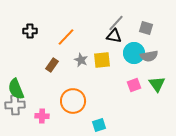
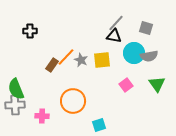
orange line: moved 20 px down
pink square: moved 8 px left; rotated 16 degrees counterclockwise
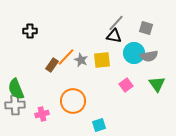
pink cross: moved 2 px up; rotated 16 degrees counterclockwise
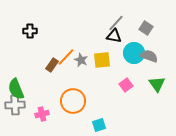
gray square: rotated 16 degrees clockwise
gray semicircle: rotated 150 degrees counterclockwise
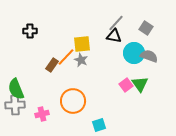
yellow square: moved 20 px left, 16 px up
green triangle: moved 17 px left
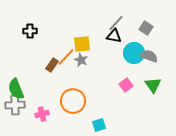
green triangle: moved 13 px right, 1 px down
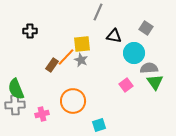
gray line: moved 18 px left, 11 px up; rotated 18 degrees counterclockwise
gray semicircle: moved 12 px down; rotated 24 degrees counterclockwise
green triangle: moved 2 px right, 3 px up
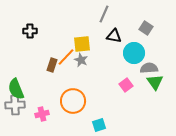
gray line: moved 6 px right, 2 px down
brown rectangle: rotated 16 degrees counterclockwise
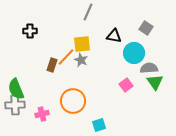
gray line: moved 16 px left, 2 px up
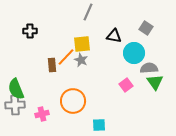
brown rectangle: rotated 24 degrees counterclockwise
cyan square: rotated 16 degrees clockwise
